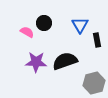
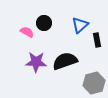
blue triangle: rotated 18 degrees clockwise
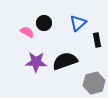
blue triangle: moved 2 px left, 2 px up
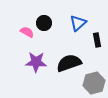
black semicircle: moved 4 px right, 2 px down
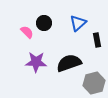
pink semicircle: rotated 16 degrees clockwise
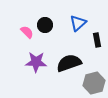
black circle: moved 1 px right, 2 px down
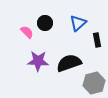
black circle: moved 2 px up
purple star: moved 2 px right, 1 px up
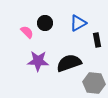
blue triangle: rotated 12 degrees clockwise
gray hexagon: rotated 20 degrees clockwise
